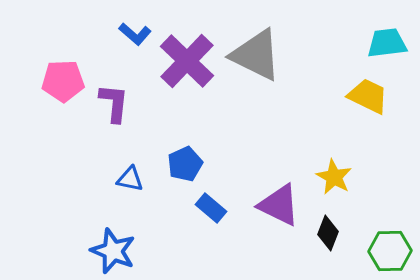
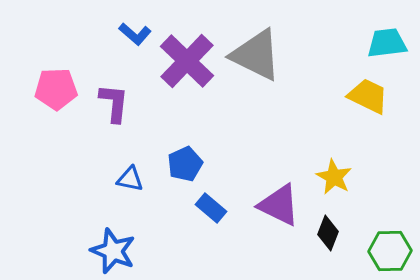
pink pentagon: moved 7 px left, 8 px down
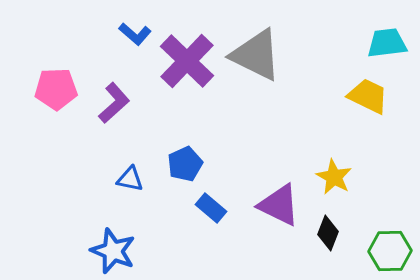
purple L-shape: rotated 42 degrees clockwise
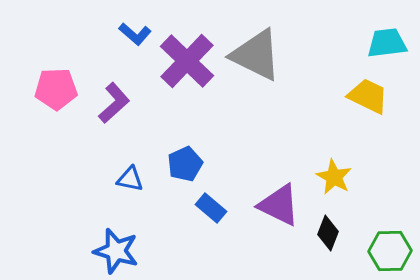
blue star: moved 3 px right; rotated 6 degrees counterclockwise
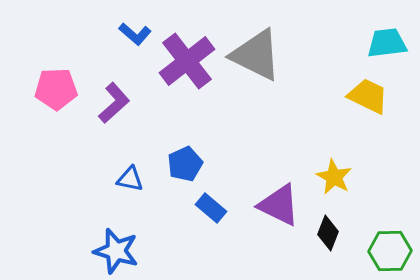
purple cross: rotated 8 degrees clockwise
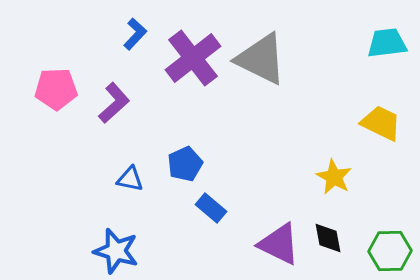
blue L-shape: rotated 88 degrees counterclockwise
gray triangle: moved 5 px right, 4 px down
purple cross: moved 6 px right, 3 px up
yellow trapezoid: moved 13 px right, 27 px down
purple triangle: moved 39 px down
black diamond: moved 5 px down; rotated 32 degrees counterclockwise
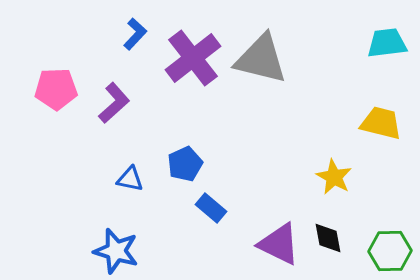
gray triangle: rotated 12 degrees counterclockwise
yellow trapezoid: rotated 12 degrees counterclockwise
